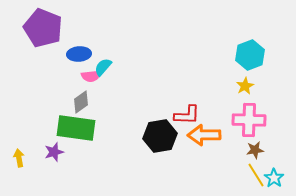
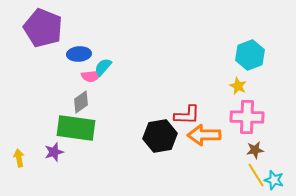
yellow star: moved 7 px left; rotated 18 degrees counterclockwise
pink cross: moved 2 px left, 3 px up
cyan star: moved 2 px down; rotated 18 degrees counterclockwise
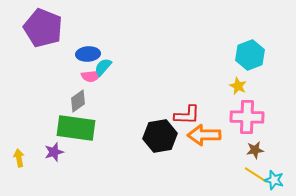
blue ellipse: moved 9 px right
gray diamond: moved 3 px left, 1 px up
yellow line: rotated 25 degrees counterclockwise
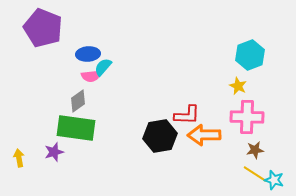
yellow line: moved 1 px left, 1 px up
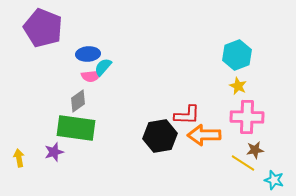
cyan hexagon: moved 13 px left
yellow line: moved 12 px left, 11 px up
